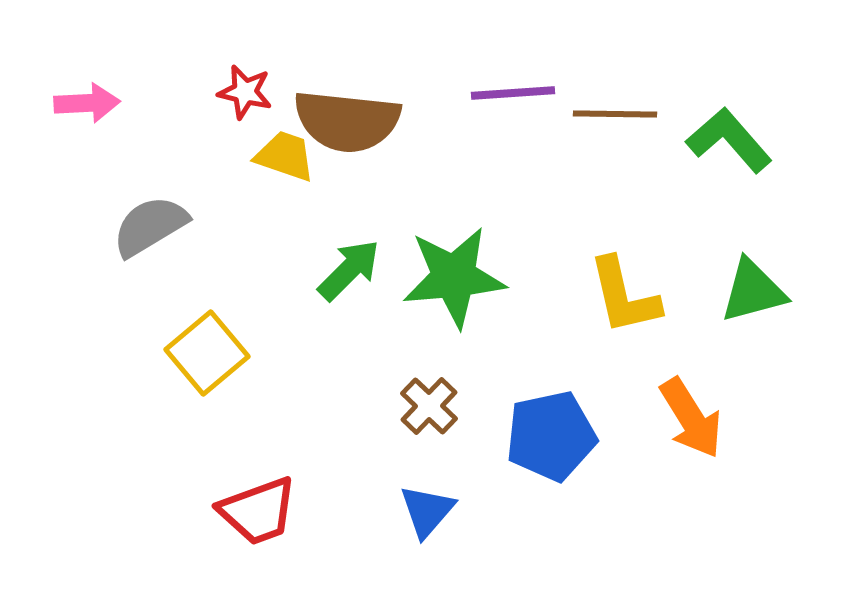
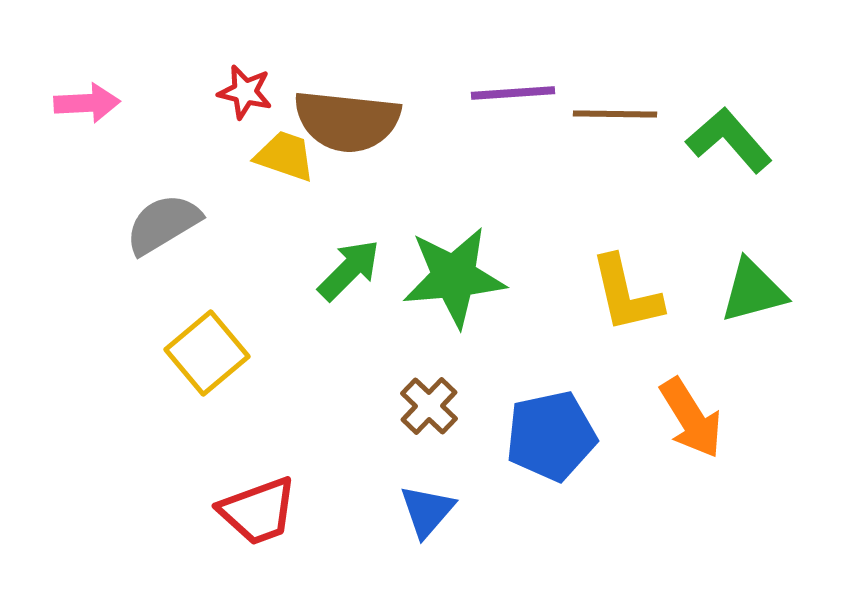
gray semicircle: moved 13 px right, 2 px up
yellow L-shape: moved 2 px right, 2 px up
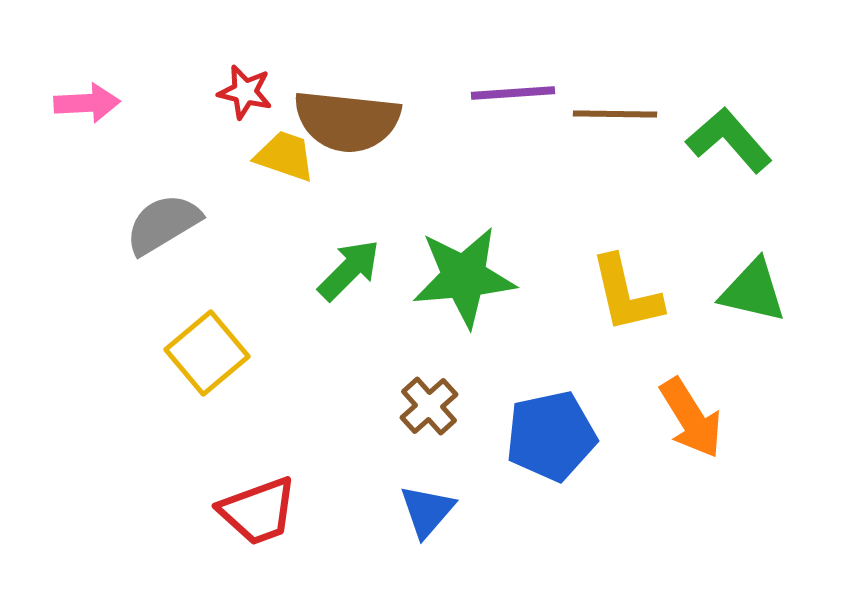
green star: moved 10 px right
green triangle: rotated 28 degrees clockwise
brown cross: rotated 4 degrees clockwise
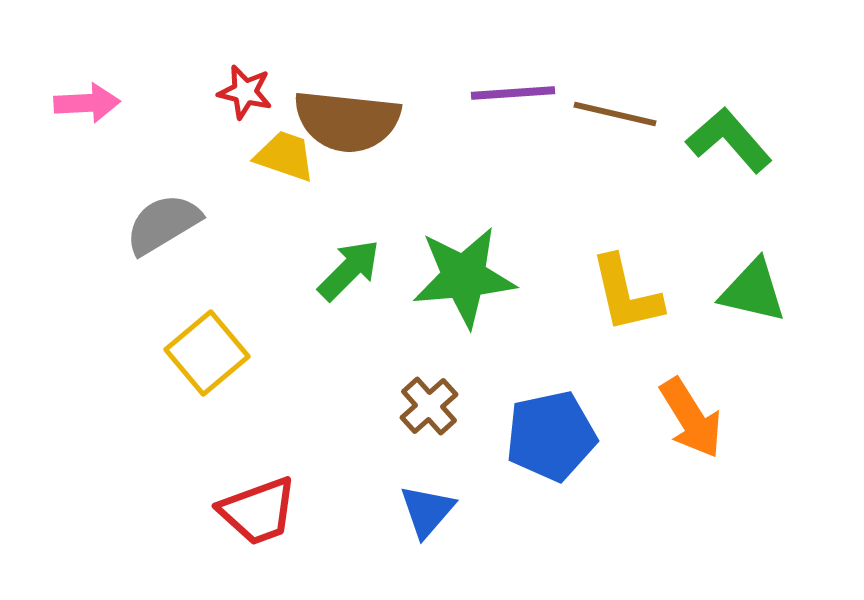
brown line: rotated 12 degrees clockwise
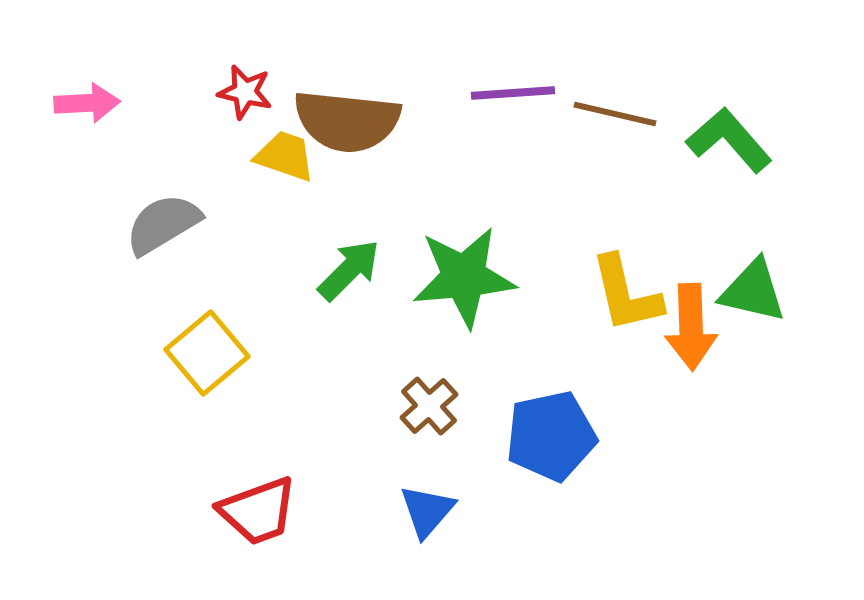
orange arrow: moved 91 px up; rotated 30 degrees clockwise
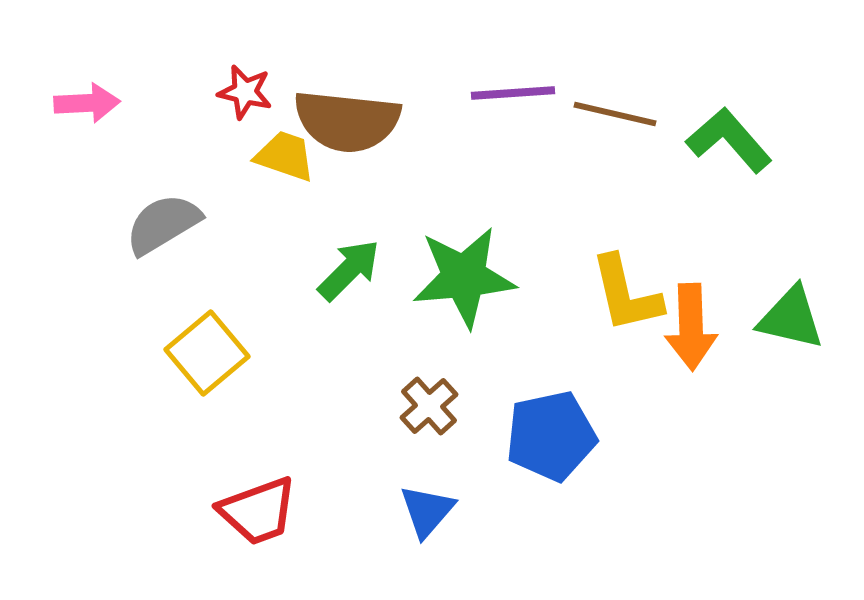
green triangle: moved 38 px right, 27 px down
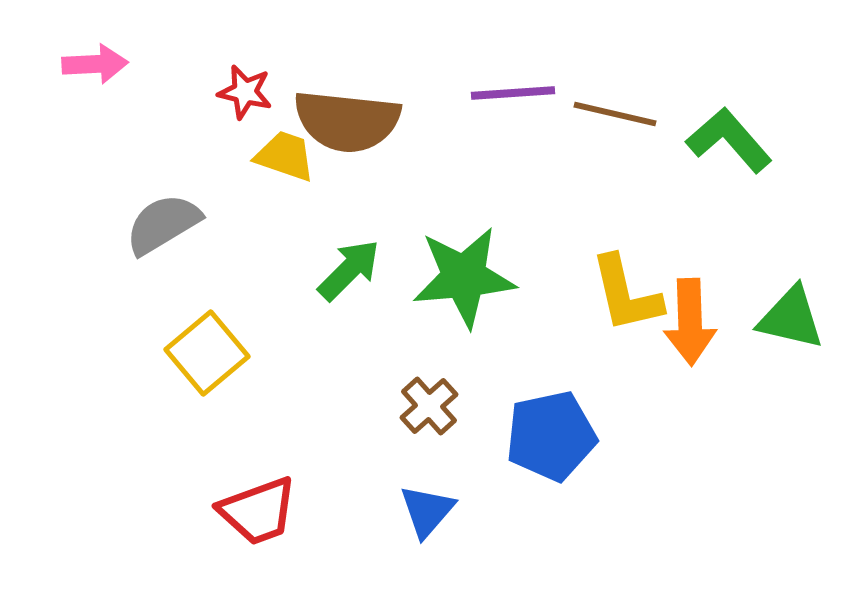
pink arrow: moved 8 px right, 39 px up
orange arrow: moved 1 px left, 5 px up
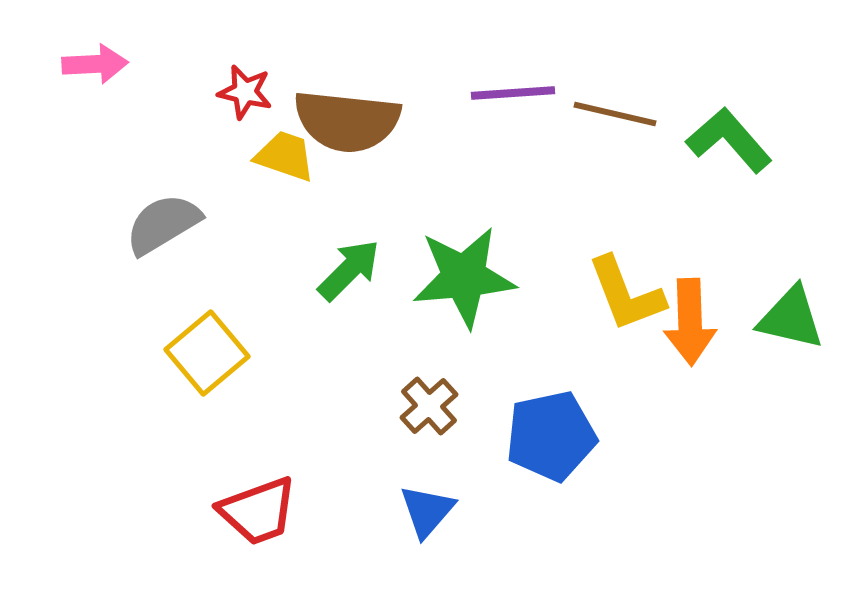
yellow L-shape: rotated 8 degrees counterclockwise
